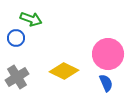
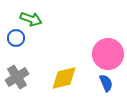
yellow diamond: moved 7 px down; rotated 40 degrees counterclockwise
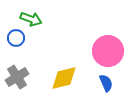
pink circle: moved 3 px up
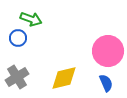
blue circle: moved 2 px right
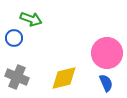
blue circle: moved 4 px left
pink circle: moved 1 px left, 2 px down
gray cross: rotated 35 degrees counterclockwise
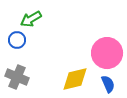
green arrow: rotated 130 degrees clockwise
blue circle: moved 3 px right, 2 px down
yellow diamond: moved 11 px right, 1 px down
blue semicircle: moved 2 px right, 1 px down
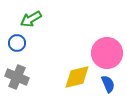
blue circle: moved 3 px down
yellow diamond: moved 2 px right, 2 px up
